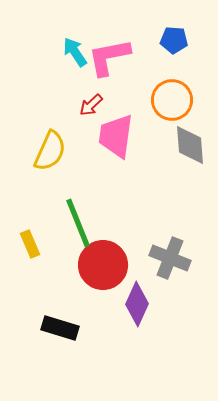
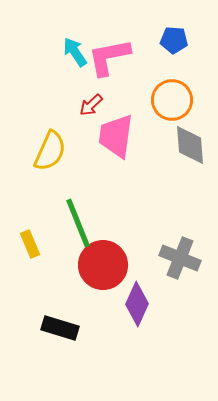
gray cross: moved 10 px right
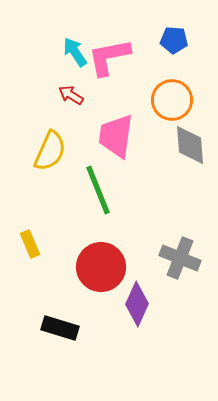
red arrow: moved 20 px left, 10 px up; rotated 75 degrees clockwise
green line: moved 20 px right, 33 px up
red circle: moved 2 px left, 2 px down
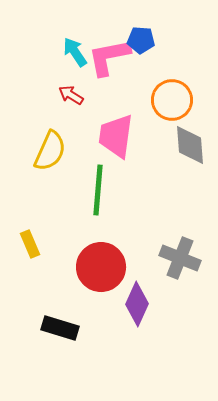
blue pentagon: moved 33 px left
green line: rotated 27 degrees clockwise
